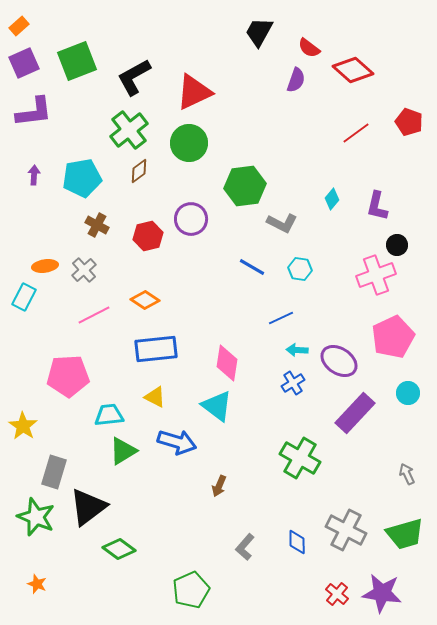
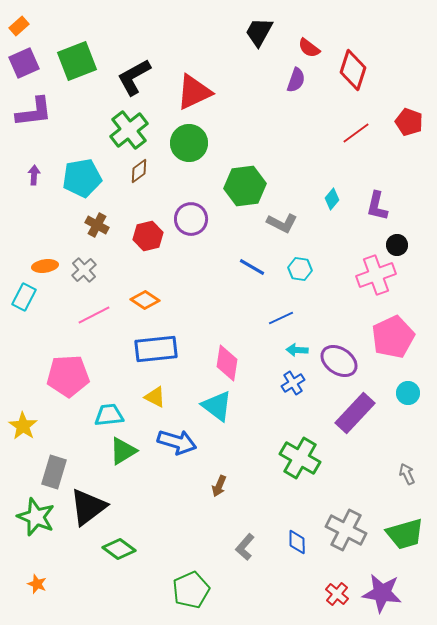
red diamond at (353, 70): rotated 66 degrees clockwise
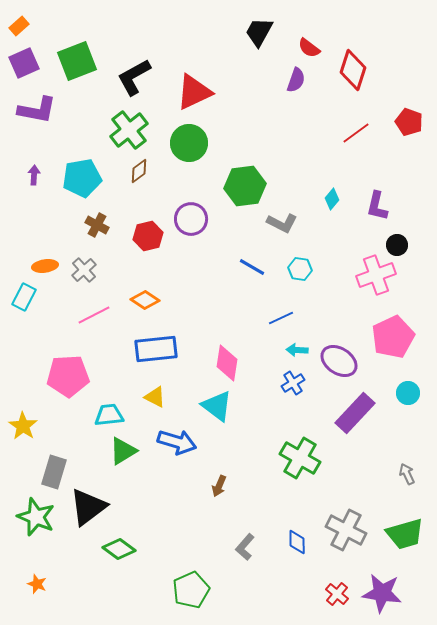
purple L-shape at (34, 112): moved 3 px right, 2 px up; rotated 18 degrees clockwise
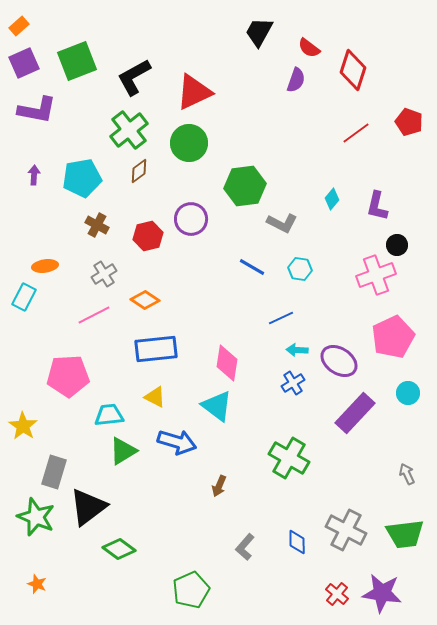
gray cross at (84, 270): moved 20 px right, 4 px down; rotated 10 degrees clockwise
green cross at (300, 458): moved 11 px left
green trapezoid at (405, 534): rotated 9 degrees clockwise
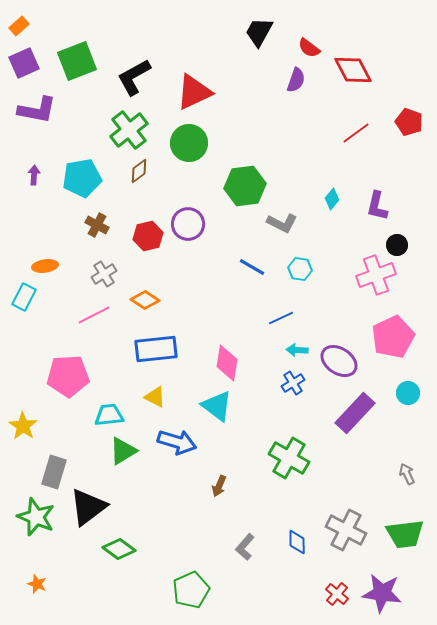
red diamond at (353, 70): rotated 45 degrees counterclockwise
purple circle at (191, 219): moved 3 px left, 5 px down
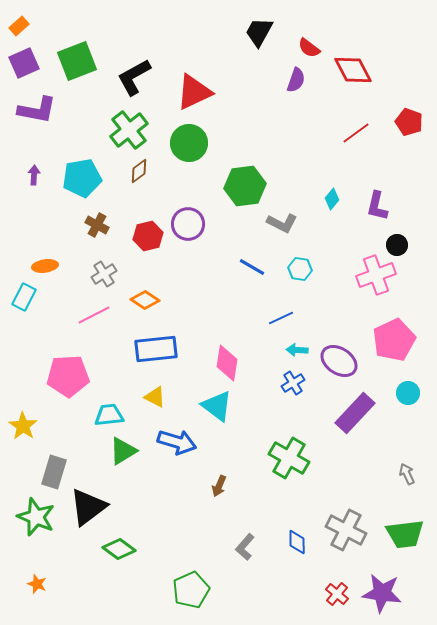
pink pentagon at (393, 337): moved 1 px right, 3 px down
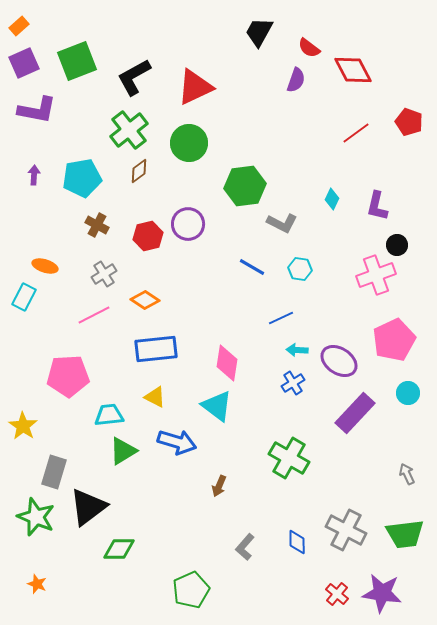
red triangle at (194, 92): moved 1 px right, 5 px up
cyan diamond at (332, 199): rotated 15 degrees counterclockwise
orange ellipse at (45, 266): rotated 25 degrees clockwise
green diamond at (119, 549): rotated 36 degrees counterclockwise
